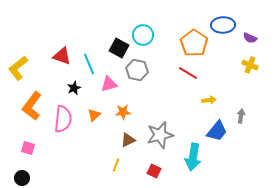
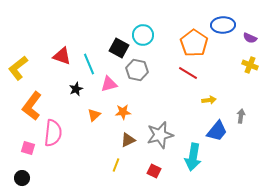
black star: moved 2 px right, 1 px down
pink semicircle: moved 10 px left, 14 px down
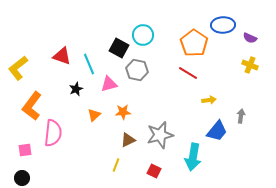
pink square: moved 3 px left, 2 px down; rotated 24 degrees counterclockwise
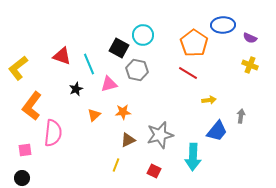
cyan arrow: rotated 8 degrees counterclockwise
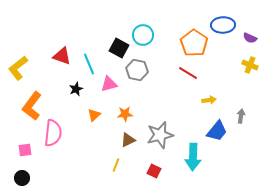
orange star: moved 2 px right, 2 px down
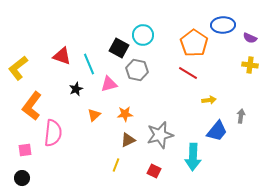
yellow cross: rotated 14 degrees counterclockwise
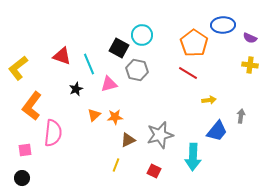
cyan circle: moved 1 px left
orange star: moved 10 px left, 3 px down
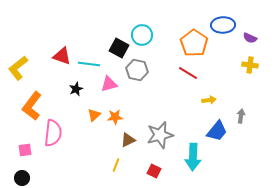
cyan line: rotated 60 degrees counterclockwise
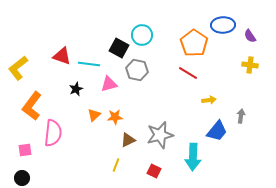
purple semicircle: moved 2 px up; rotated 32 degrees clockwise
